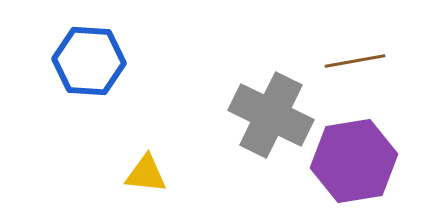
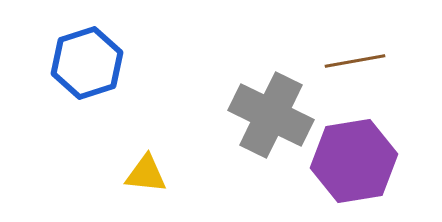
blue hexagon: moved 2 px left, 2 px down; rotated 22 degrees counterclockwise
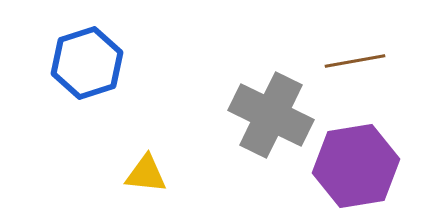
purple hexagon: moved 2 px right, 5 px down
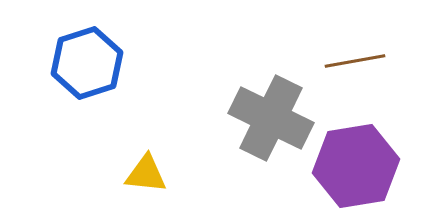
gray cross: moved 3 px down
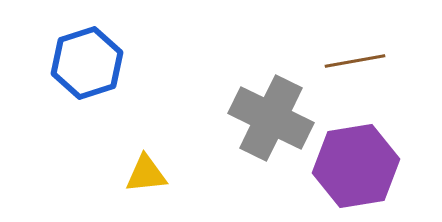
yellow triangle: rotated 12 degrees counterclockwise
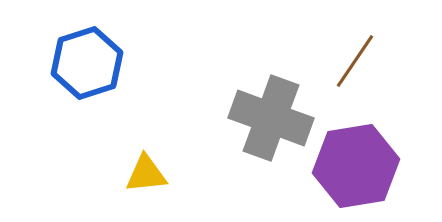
brown line: rotated 46 degrees counterclockwise
gray cross: rotated 6 degrees counterclockwise
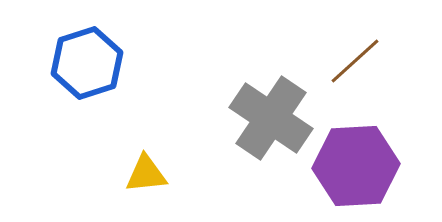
brown line: rotated 14 degrees clockwise
gray cross: rotated 14 degrees clockwise
purple hexagon: rotated 6 degrees clockwise
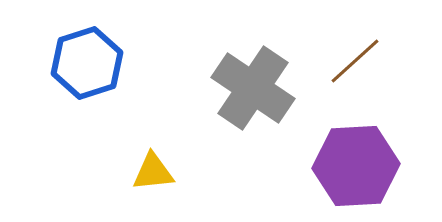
gray cross: moved 18 px left, 30 px up
yellow triangle: moved 7 px right, 2 px up
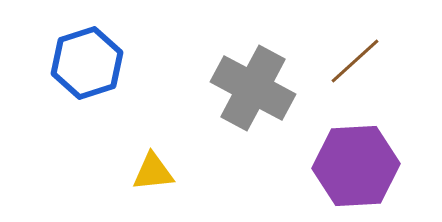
gray cross: rotated 6 degrees counterclockwise
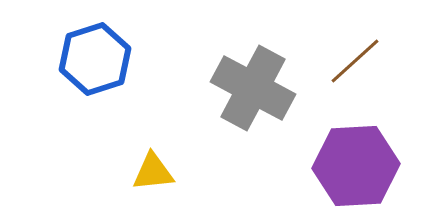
blue hexagon: moved 8 px right, 4 px up
